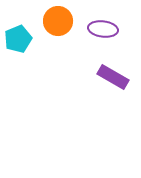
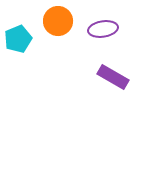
purple ellipse: rotated 16 degrees counterclockwise
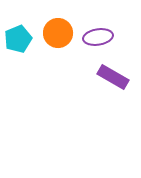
orange circle: moved 12 px down
purple ellipse: moved 5 px left, 8 px down
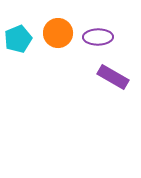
purple ellipse: rotated 8 degrees clockwise
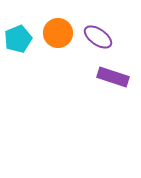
purple ellipse: rotated 36 degrees clockwise
purple rectangle: rotated 12 degrees counterclockwise
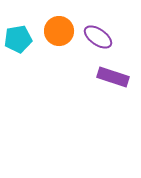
orange circle: moved 1 px right, 2 px up
cyan pentagon: rotated 12 degrees clockwise
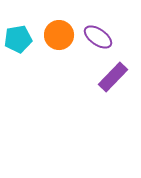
orange circle: moved 4 px down
purple rectangle: rotated 64 degrees counterclockwise
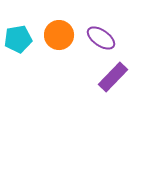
purple ellipse: moved 3 px right, 1 px down
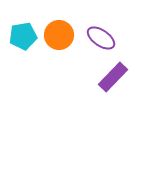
cyan pentagon: moved 5 px right, 3 px up
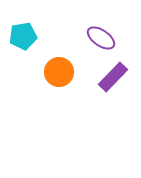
orange circle: moved 37 px down
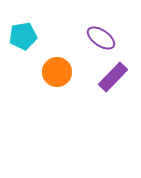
orange circle: moved 2 px left
